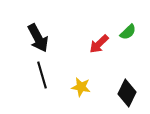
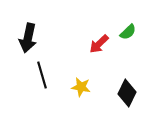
black arrow: moved 10 px left; rotated 40 degrees clockwise
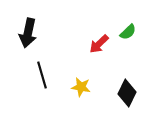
black arrow: moved 5 px up
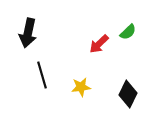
yellow star: rotated 18 degrees counterclockwise
black diamond: moved 1 px right, 1 px down
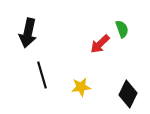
green semicircle: moved 6 px left, 3 px up; rotated 66 degrees counterclockwise
red arrow: moved 1 px right
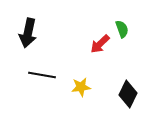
black line: rotated 64 degrees counterclockwise
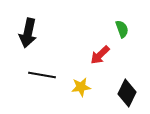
red arrow: moved 11 px down
black diamond: moved 1 px left, 1 px up
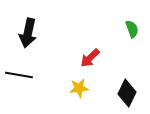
green semicircle: moved 10 px right
red arrow: moved 10 px left, 3 px down
black line: moved 23 px left
yellow star: moved 2 px left, 1 px down
